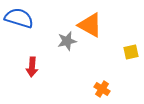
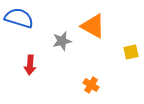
orange triangle: moved 3 px right, 1 px down
gray star: moved 5 px left
red arrow: moved 2 px left, 2 px up
orange cross: moved 11 px left, 4 px up
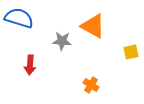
gray star: rotated 18 degrees clockwise
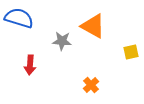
orange cross: rotated 14 degrees clockwise
